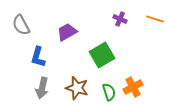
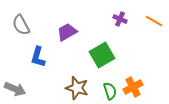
orange line: moved 1 px left, 2 px down; rotated 12 degrees clockwise
gray arrow: moved 27 px left, 1 px down; rotated 80 degrees counterclockwise
green semicircle: moved 1 px right, 1 px up
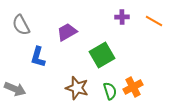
purple cross: moved 2 px right, 2 px up; rotated 24 degrees counterclockwise
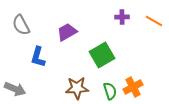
brown star: rotated 20 degrees counterclockwise
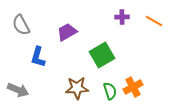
gray arrow: moved 3 px right, 1 px down
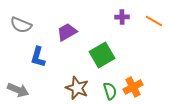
gray semicircle: rotated 40 degrees counterclockwise
brown star: rotated 25 degrees clockwise
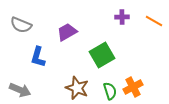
gray arrow: moved 2 px right
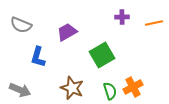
orange line: moved 2 px down; rotated 42 degrees counterclockwise
brown star: moved 5 px left
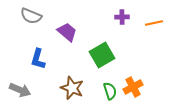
gray semicircle: moved 10 px right, 9 px up
purple trapezoid: rotated 70 degrees clockwise
blue L-shape: moved 2 px down
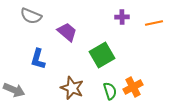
gray arrow: moved 6 px left
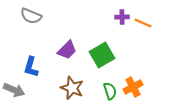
orange line: moved 11 px left; rotated 36 degrees clockwise
purple trapezoid: moved 18 px down; rotated 95 degrees clockwise
blue L-shape: moved 7 px left, 8 px down
